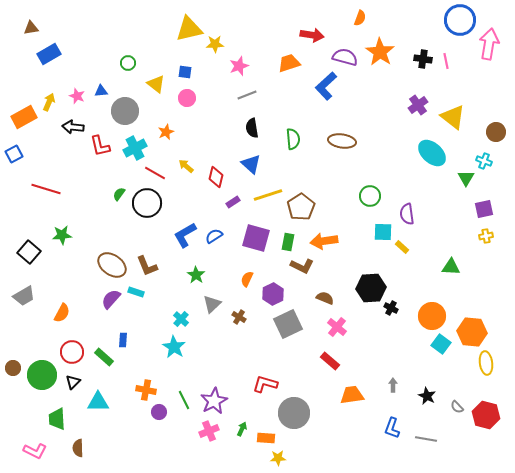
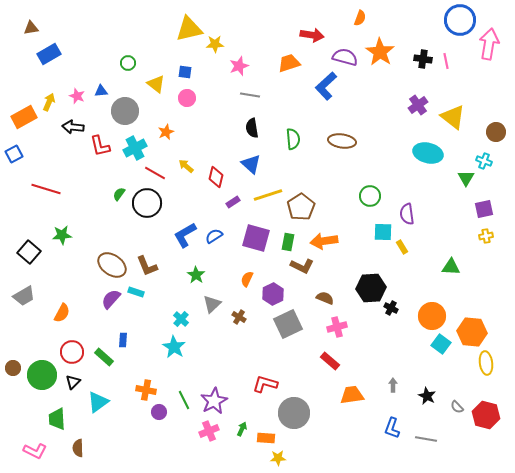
gray line at (247, 95): moved 3 px right; rotated 30 degrees clockwise
cyan ellipse at (432, 153): moved 4 px left; rotated 28 degrees counterclockwise
yellow rectangle at (402, 247): rotated 16 degrees clockwise
pink cross at (337, 327): rotated 36 degrees clockwise
cyan triangle at (98, 402): rotated 35 degrees counterclockwise
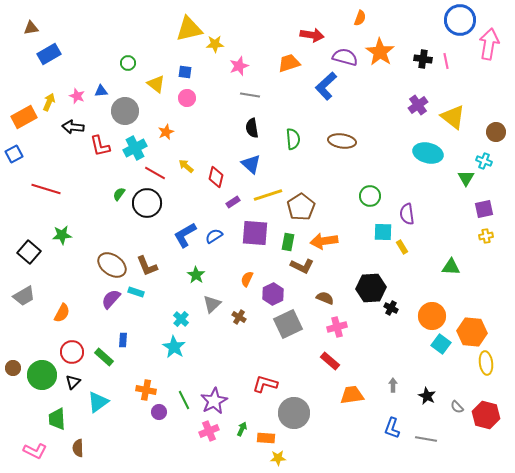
purple square at (256, 238): moved 1 px left, 5 px up; rotated 12 degrees counterclockwise
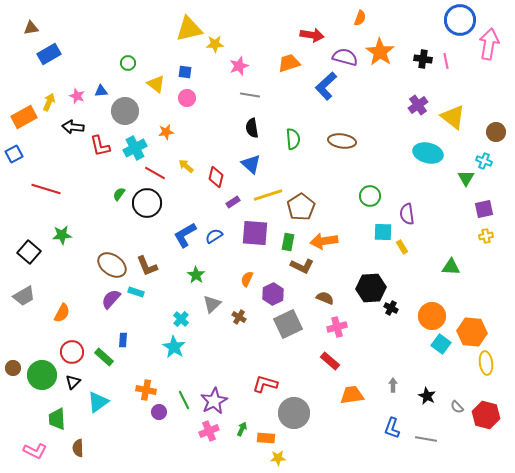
orange star at (166, 132): rotated 14 degrees clockwise
